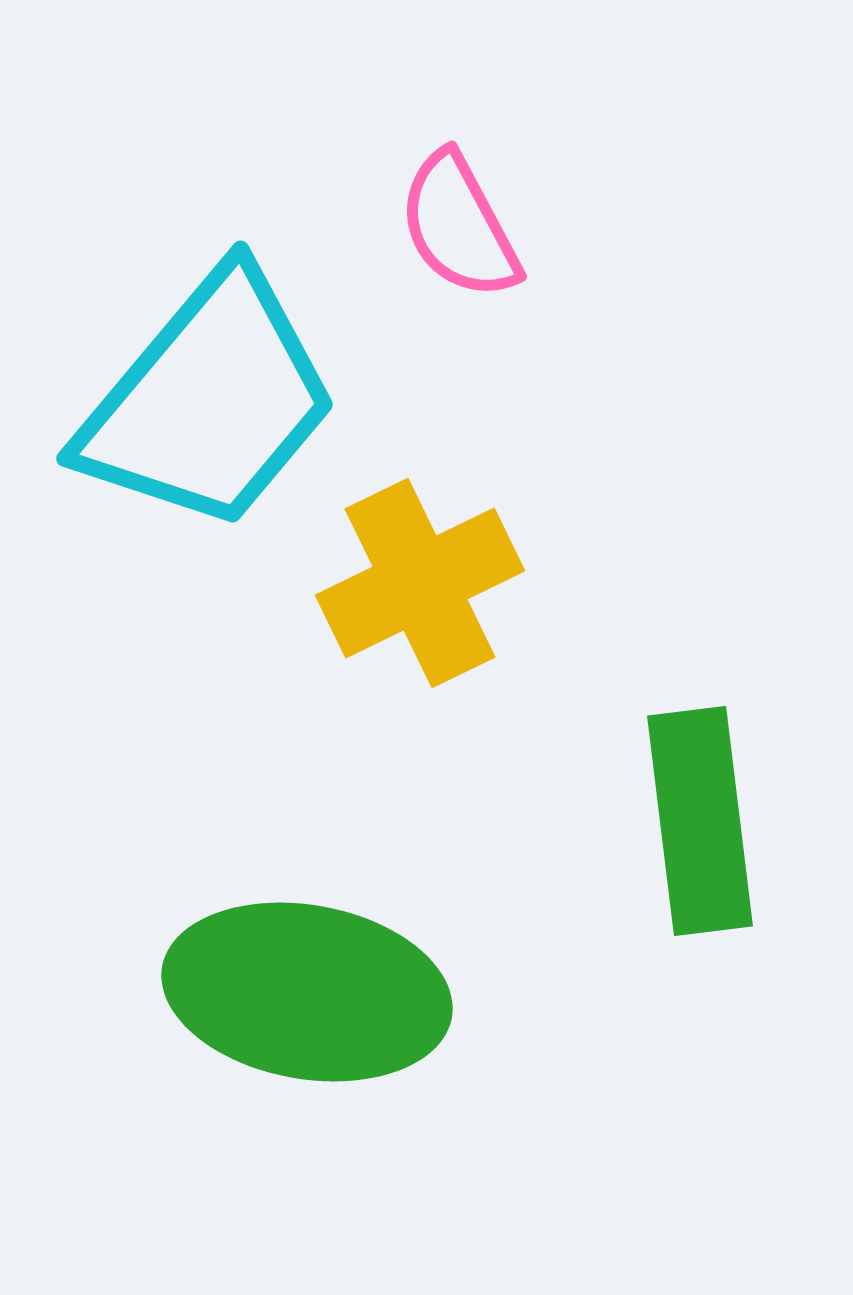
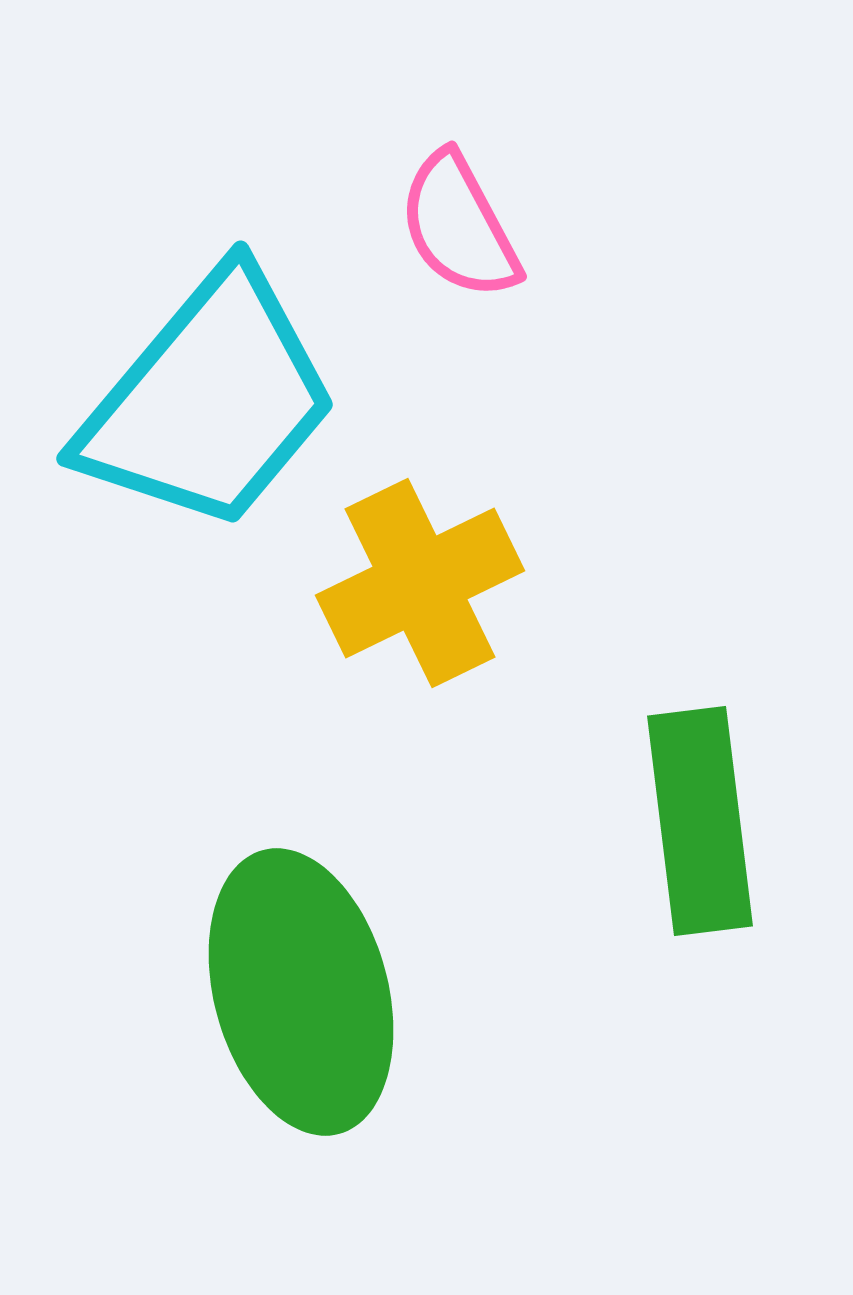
green ellipse: moved 6 px left; rotated 65 degrees clockwise
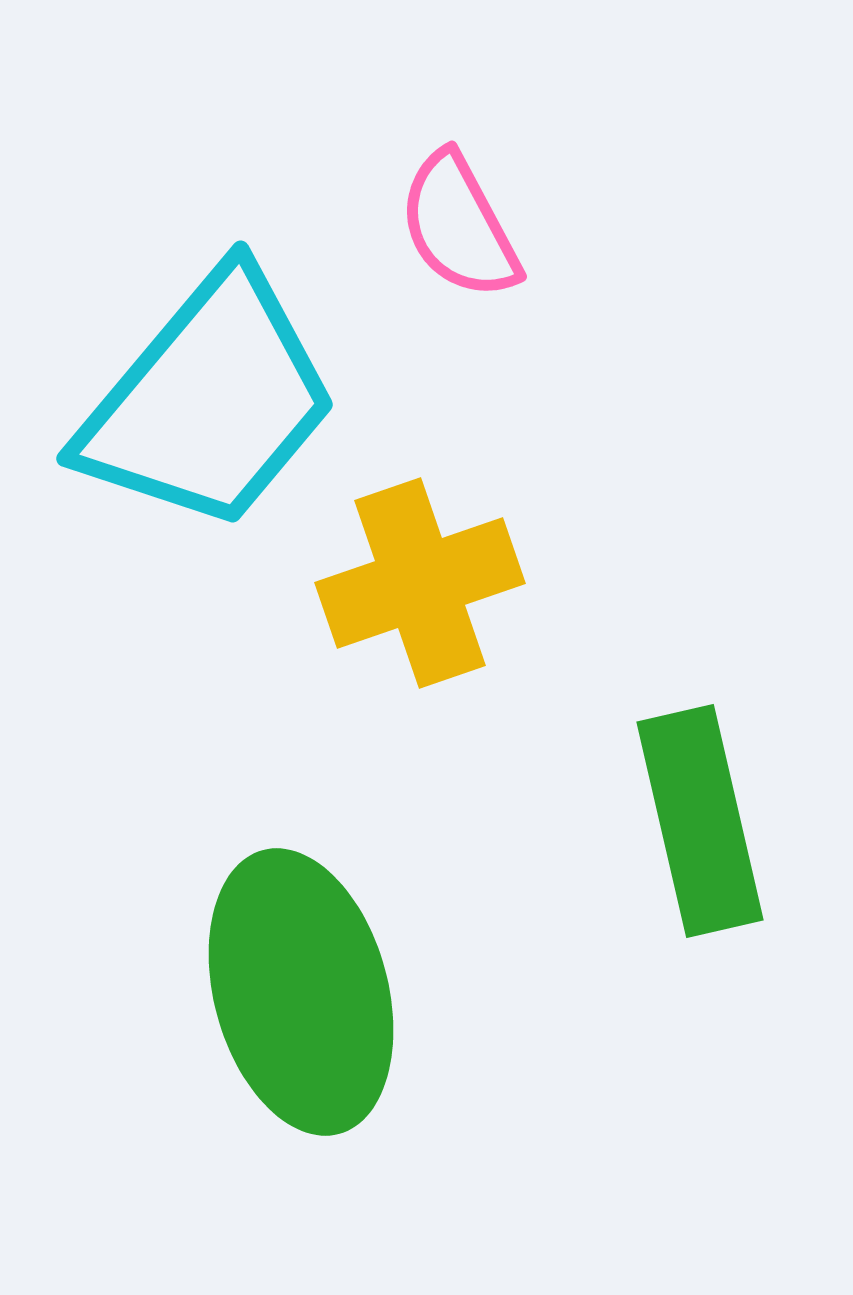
yellow cross: rotated 7 degrees clockwise
green rectangle: rotated 6 degrees counterclockwise
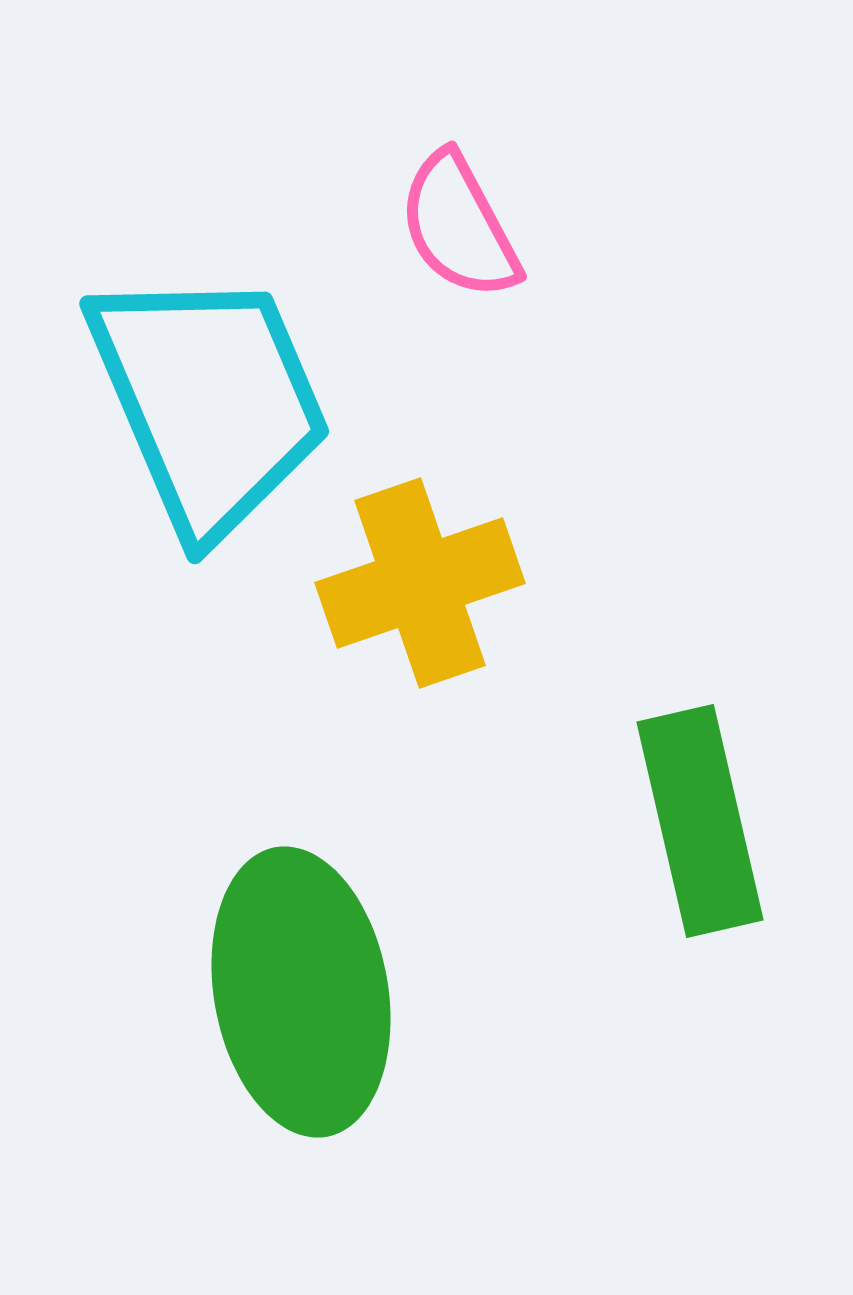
cyan trapezoid: rotated 63 degrees counterclockwise
green ellipse: rotated 5 degrees clockwise
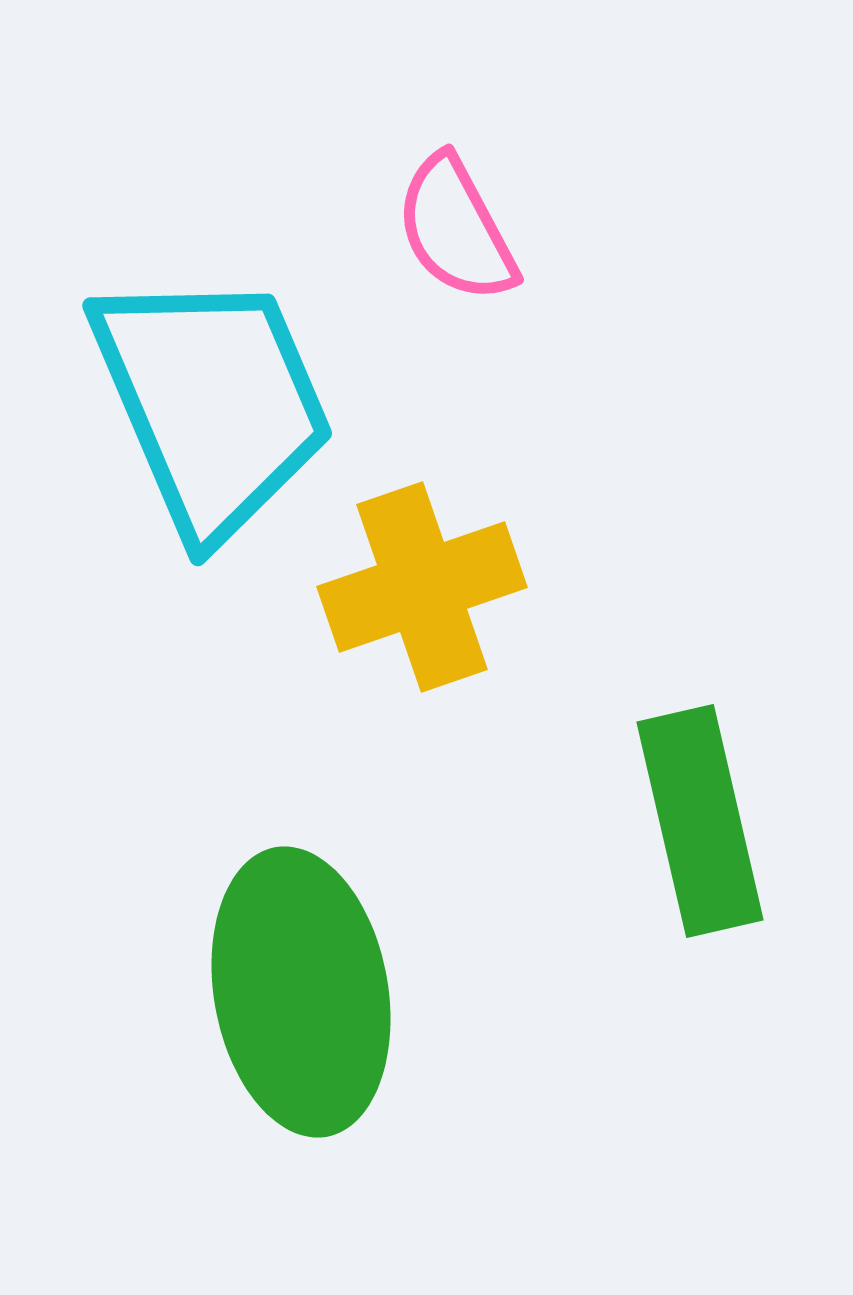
pink semicircle: moved 3 px left, 3 px down
cyan trapezoid: moved 3 px right, 2 px down
yellow cross: moved 2 px right, 4 px down
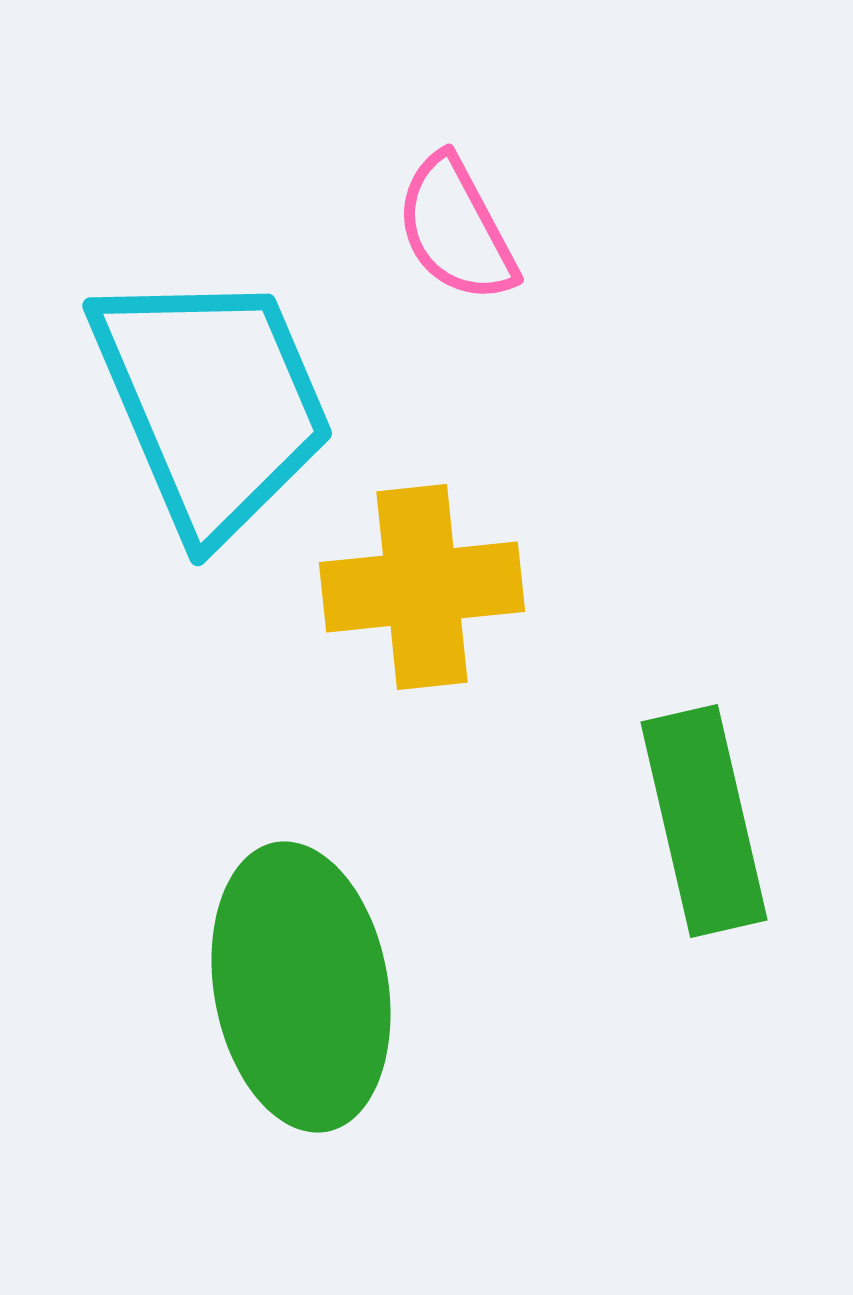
yellow cross: rotated 13 degrees clockwise
green rectangle: moved 4 px right
green ellipse: moved 5 px up
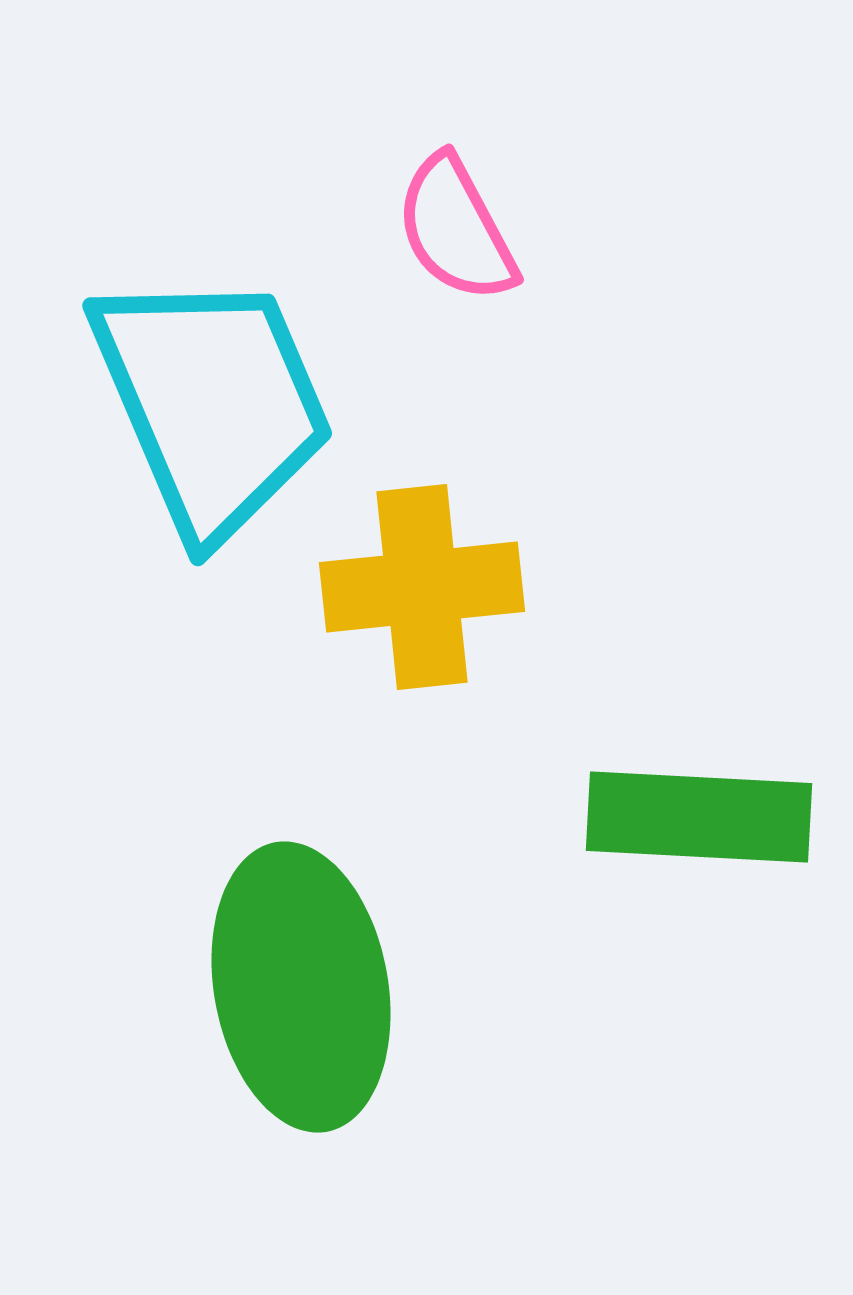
green rectangle: moved 5 px left, 4 px up; rotated 74 degrees counterclockwise
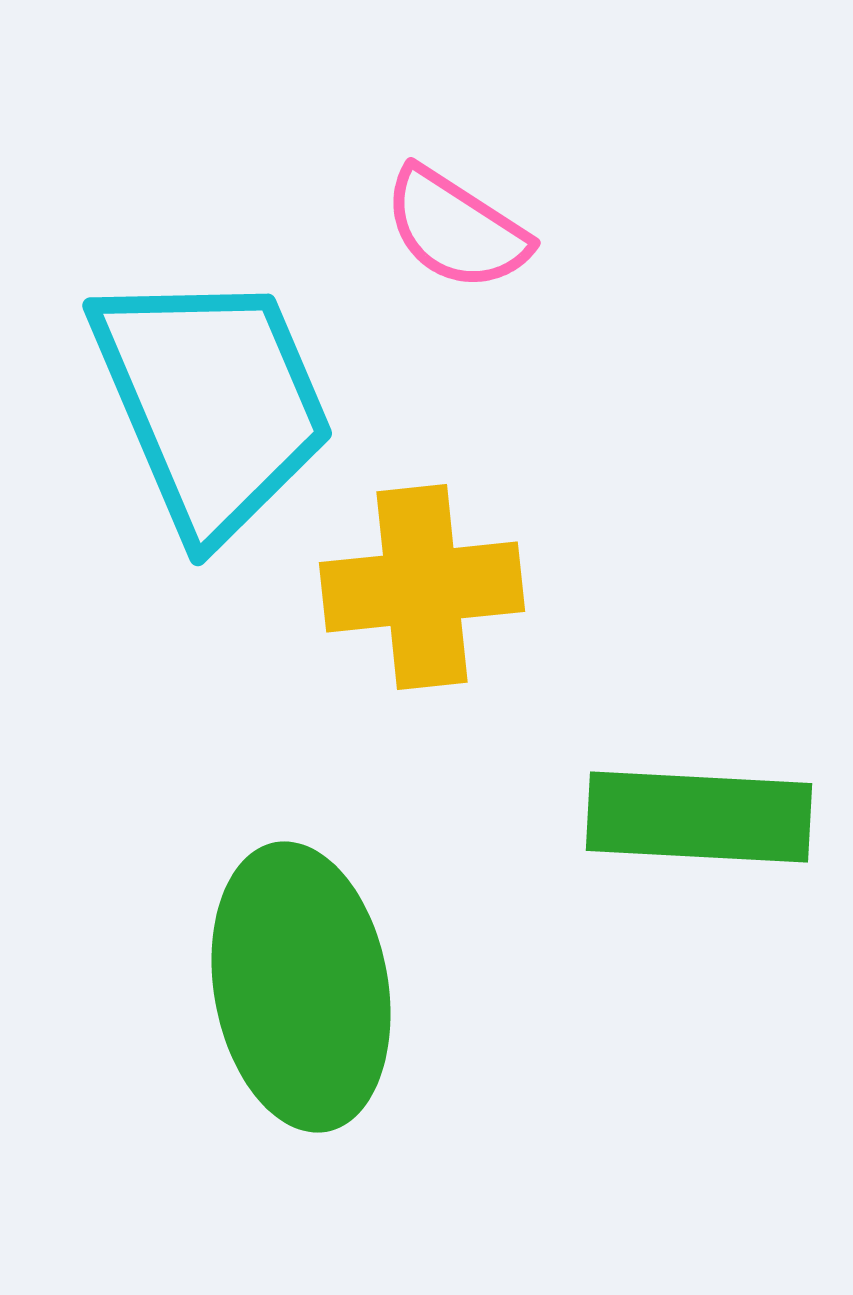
pink semicircle: rotated 29 degrees counterclockwise
